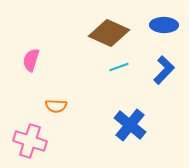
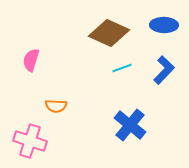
cyan line: moved 3 px right, 1 px down
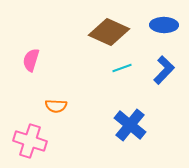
brown diamond: moved 1 px up
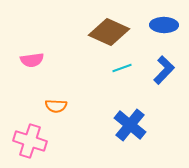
pink semicircle: moved 1 px right; rotated 115 degrees counterclockwise
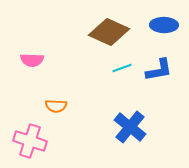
pink semicircle: rotated 10 degrees clockwise
blue L-shape: moved 5 px left; rotated 36 degrees clockwise
blue cross: moved 2 px down
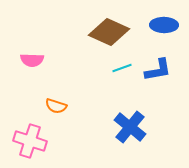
blue L-shape: moved 1 px left
orange semicircle: rotated 15 degrees clockwise
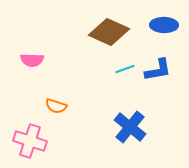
cyan line: moved 3 px right, 1 px down
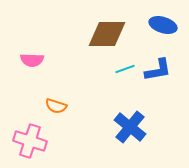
blue ellipse: moved 1 px left; rotated 16 degrees clockwise
brown diamond: moved 2 px left, 2 px down; rotated 24 degrees counterclockwise
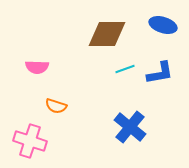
pink semicircle: moved 5 px right, 7 px down
blue L-shape: moved 2 px right, 3 px down
